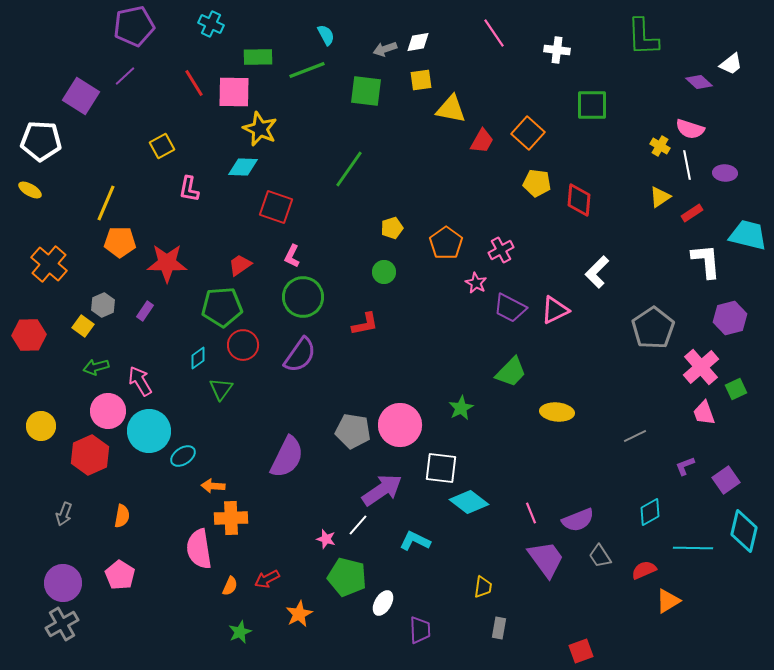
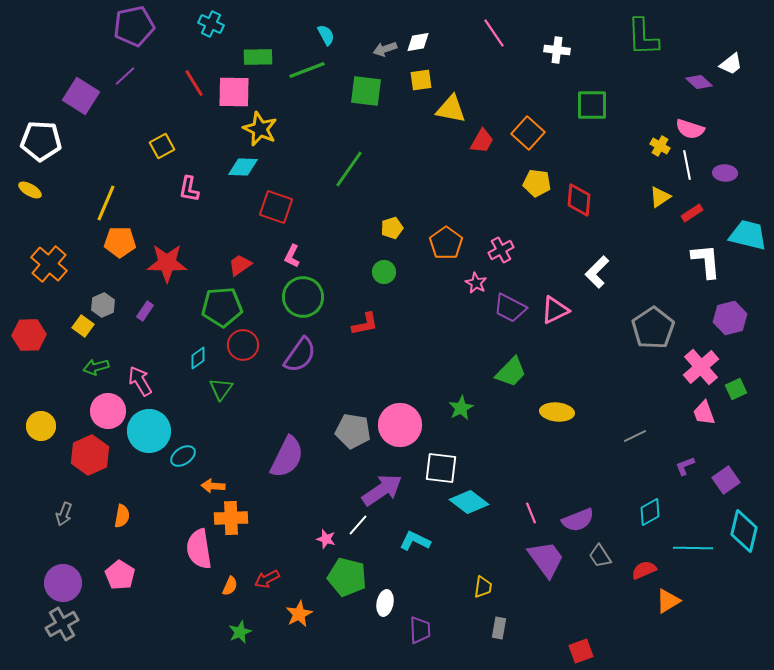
white ellipse at (383, 603): moved 2 px right; rotated 20 degrees counterclockwise
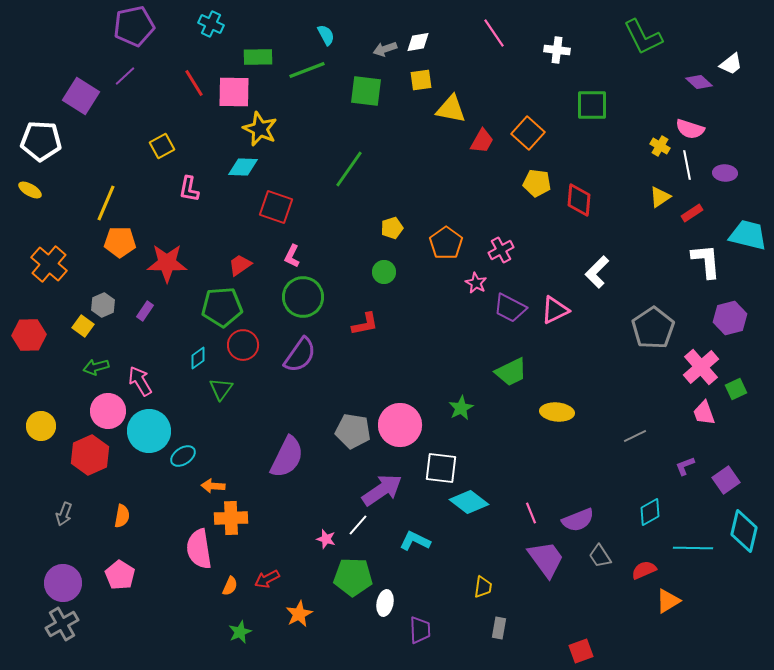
green L-shape at (643, 37): rotated 24 degrees counterclockwise
green trapezoid at (511, 372): rotated 20 degrees clockwise
green pentagon at (347, 577): moved 6 px right; rotated 12 degrees counterclockwise
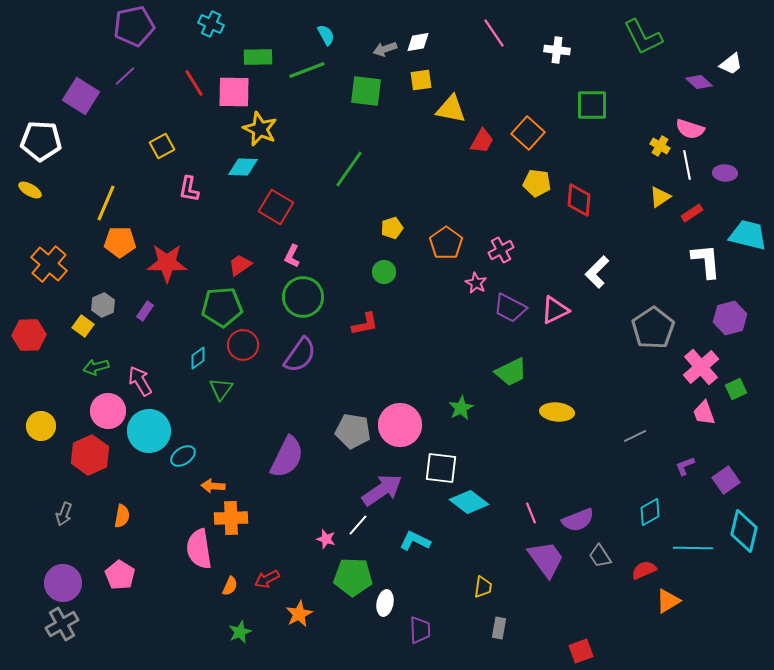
red square at (276, 207): rotated 12 degrees clockwise
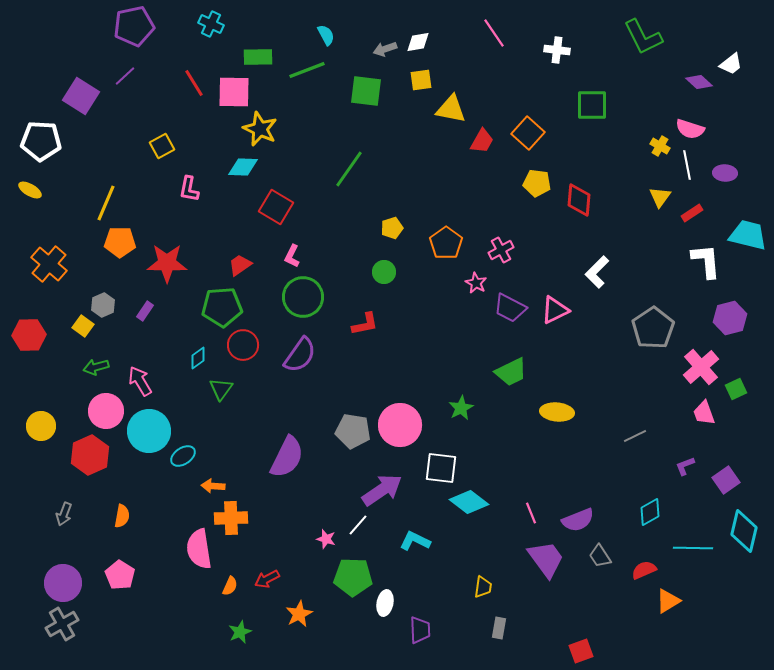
yellow triangle at (660, 197): rotated 20 degrees counterclockwise
pink circle at (108, 411): moved 2 px left
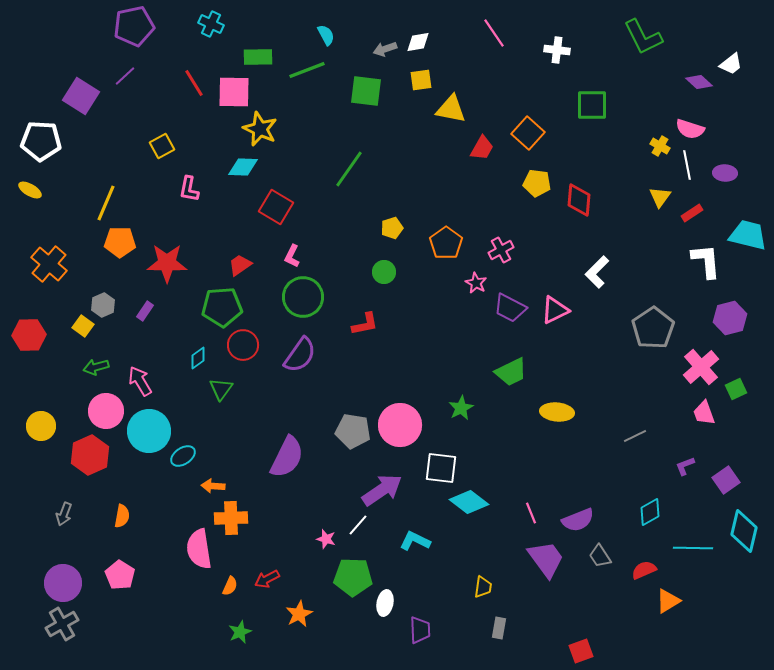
red trapezoid at (482, 141): moved 7 px down
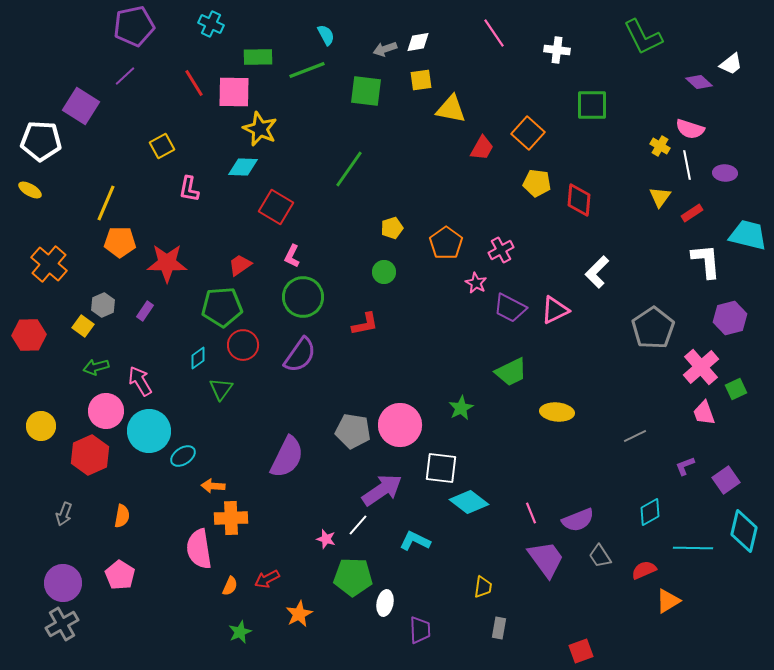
purple square at (81, 96): moved 10 px down
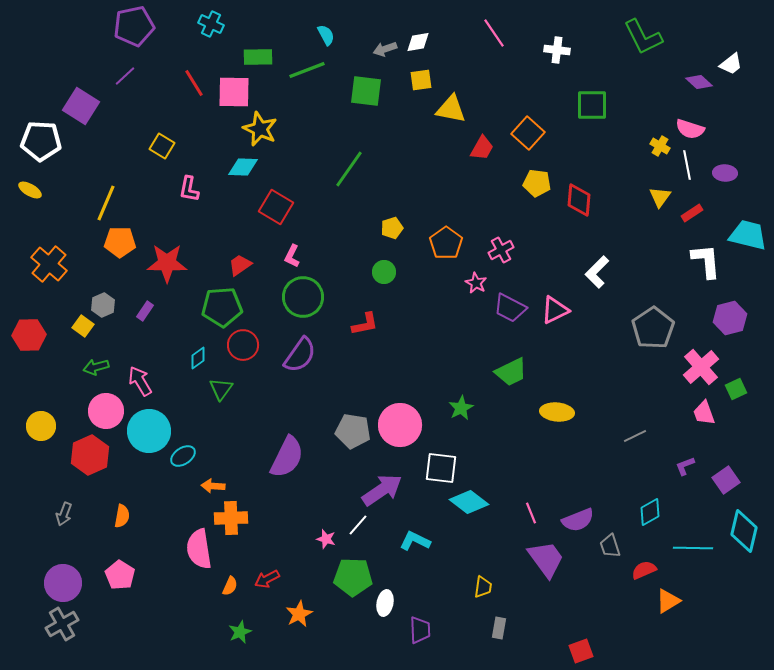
yellow square at (162, 146): rotated 30 degrees counterclockwise
gray trapezoid at (600, 556): moved 10 px right, 10 px up; rotated 15 degrees clockwise
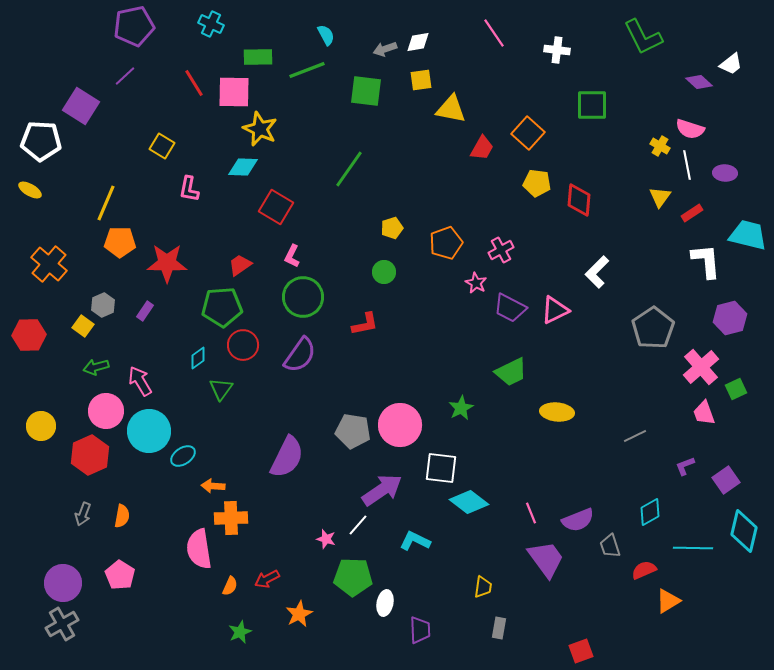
orange pentagon at (446, 243): rotated 16 degrees clockwise
gray arrow at (64, 514): moved 19 px right
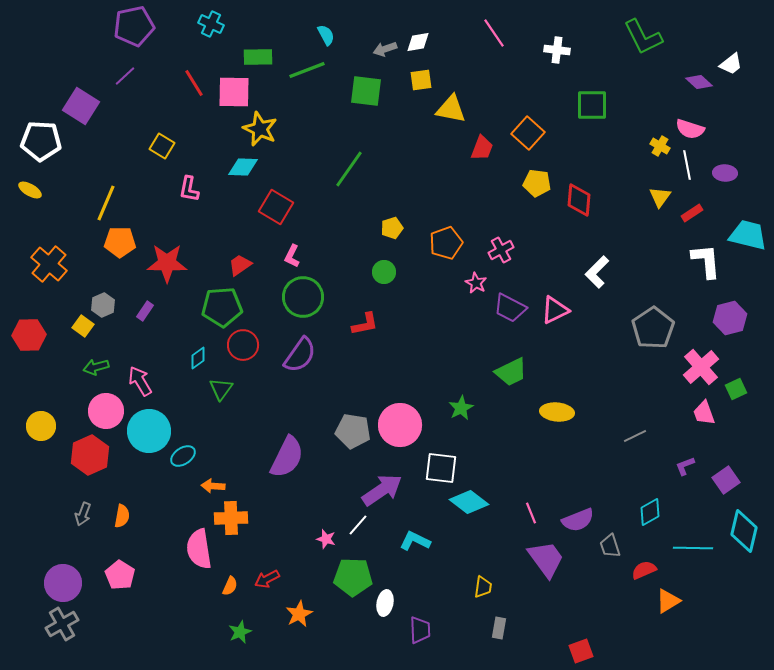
red trapezoid at (482, 148): rotated 8 degrees counterclockwise
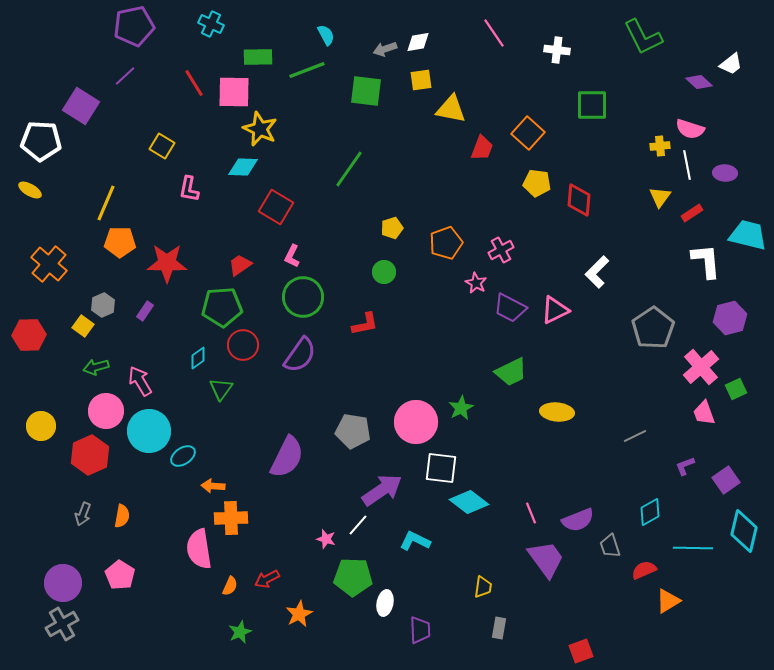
yellow cross at (660, 146): rotated 36 degrees counterclockwise
pink circle at (400, 425): moved 16 px right, 3 px up
